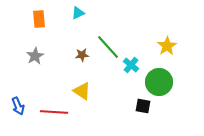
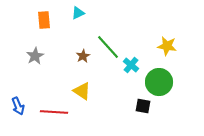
orange rectangle: moved 5 px right, 1 px down
yellow star: rotated 30 degrees counterclockwise
brown star: moved 1 px right, 1 px down; rotated 24 degrees counterclockwise
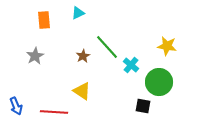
green line: moved 1 px left
blue arrow: moved 2 px left
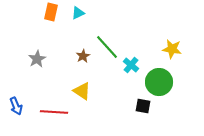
orange rectangle: moved 7 px right, 8 px up; rotated 18 degrees clockwise
yellow star: moved 5 px right, 3 px down
gray star: moved 2 px right, 3 px down
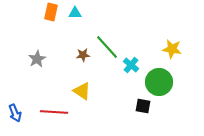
cyan triangle: moved 3 px left; rotated 24 degrees clockwise
brown star: moved 1 px up; rotated 24 degrees clockwise
blue arrow: moved 1 px left, 7 px down
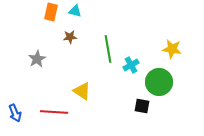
cyan triangle: moved 2 px up; rotated 16 degrees clockwise
green line: moved 1 px right, 2 px down; rotated 32 degrees clockwise
brown star: moved 13 px left, 18 px up
cyan cross: rotated 21 degrees clockwise
black square: moved 1 px left
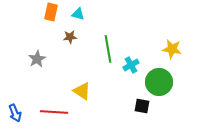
cyan triangle: moved 3 px right, 3 px down
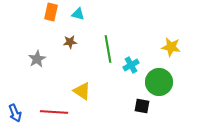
brown star: moved 5 px down
yellow star: moved 1 px left, 2 px up
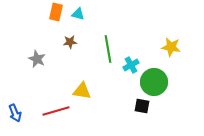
orange rectangle: moved 5 px right
gray star: rotated 18 degrees counterclockwise
green circle: moved 5 px left
yellow triangle: rotated 24 degrees counterclockwise
red line: moved 2 px right, 1 px up; rotated 20 degrees counterclockwise
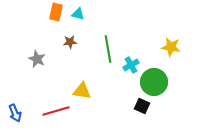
black square: rotated 14 degrees clockwise
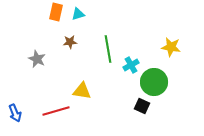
cyan triangle: rotated 32 degrees counterclockwise
